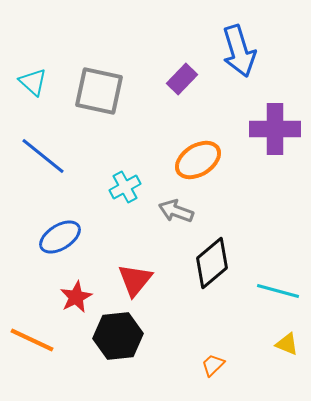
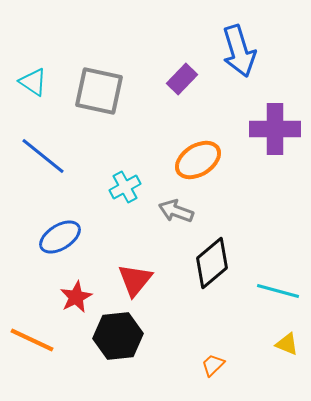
cyan triangle: rotated 8 degrees counterclockwise
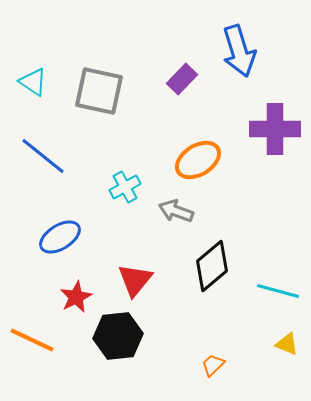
black diamond: moved 3 px down
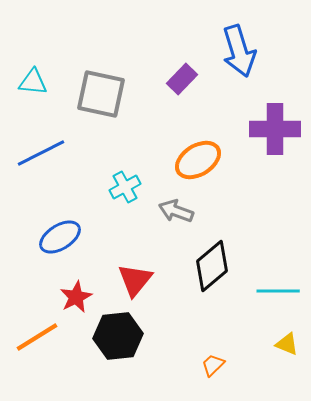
cyan triangle: rotated 28 degrees counterclockwise
gray square: moved 2 px right, 3 px down
blue line: moved 2 px left, 3 px up; rotated 66 degrees counterclockwise
cyan line: rotated 15 degrees counterclockwise
orange line: moved 5 px right, 3 px up; rotated 57 degrees counterclockwise
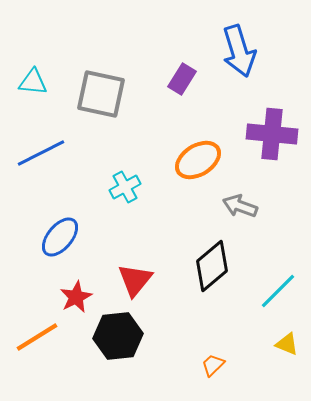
purple rectangle: rotated 12 degrees counterclockwise
purple cross: moved 3 px left, 5 px down; rotated 6 degrees clockwise
gray arrow: moved 64 px right, 5 px up
blue ellipse: rotated 18 degrees counterclockwise
cyan line: rotated 45 degrees counterclockwise
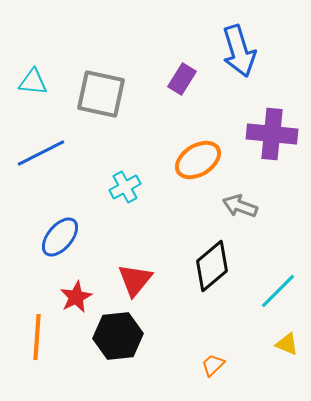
orange line: rotated 54 degrees counterclockwise
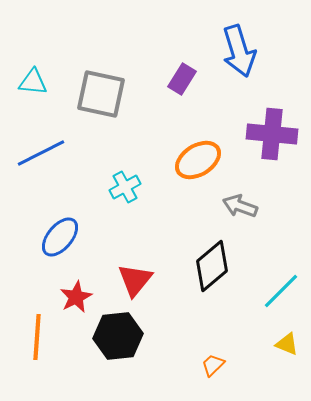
cyan line: moved 3 px right
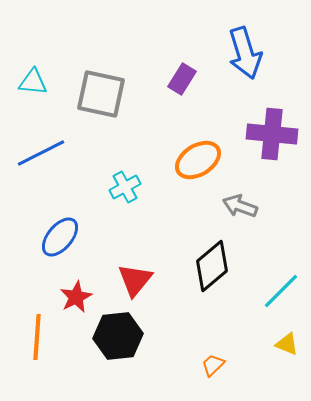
blue arrow: moved 6 px right, 2 px down
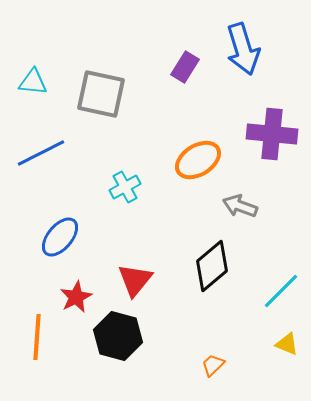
blue arrow: moved 2 px left, 4 px up
purple rectangle: moved 3 px right, 12 px up
black hexagon: rotated 21 degrees clockwise
